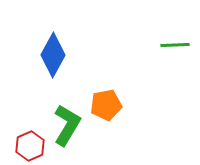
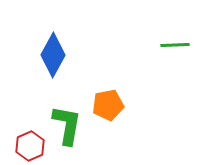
orange pentagon: moved 2 px right
green L-shape: rotated 21 degrees counterclockwise
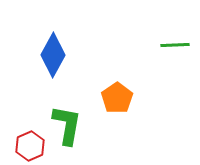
orange pentagon: moved 9 px right, 7 px up; rotated 24 degrees counterclockwise
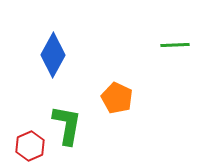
orange pentagon: rotated 12 degrees counterclockwise
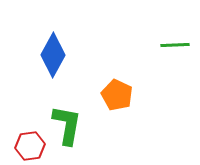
orange pentagon: moved 3 px up
red hexagon: rotated 16 degrees clockwise
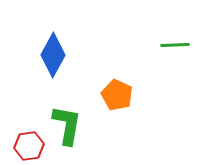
red hexagon: moved 1 px left
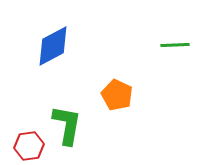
blue diamond: moved 9 px up; rotated 33 degrees clockwise
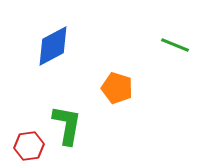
green line: rotated 24 degrees clockwise
orange pentagon: moved 7 px up; rotated 8 degrees counterclockwise
